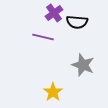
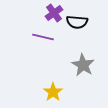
gray star: rotated 10 degrees clockwise
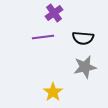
black semicircle: moved 6 px right, 16 px down
purple line: rotated 20 degrees counterclockwise
gray star: moved 2 px right, 2 px down; rotated 30 degrees clockwise
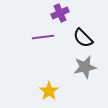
purple cross: moved 6 px right; rotated 12 degrees clockwise
black semicircle: rotated 40 degrees clockwise
yellow star: moved 4 px left, 1 px up
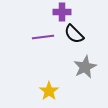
purple cross: moved 2 px right, 1 px up; rotated 24 degrees clockwise
black semicircle: moved 9 px left, 4 px up
gray star: rotated 15 degrees counterclockwise
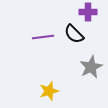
purple cross: moved 26 px right
gray star: moved 6 px right
yellow star: rotated 18 degrees clockwise
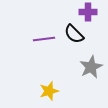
purple line: moved 1 px right, 2 px down
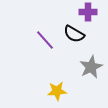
black semicircle: rotated 15 degrees counterclockwise
purple line: moved 1 px right, 1 px down; rotated 55 degrees clockwise
yellow star: moved 8 px right; rotated 12 degrees clockwise
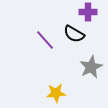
yellow star: moved 1 px left, 2 px down
